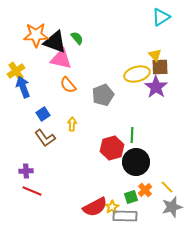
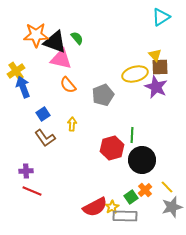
yellow ellipse: moved 2 px left
purple star: rotated 10 degrees counterclockwise
black circle: moved 6 px right, 2 px up
green square: rotated 16 degrees counterclockwise
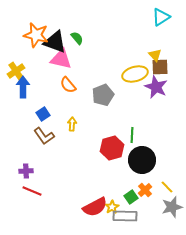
orange star: rotated 15 degrees clockwise
blue arrow: rotated 20 degrees clockwise
brown L-shape: moved 1 px left, 2 px up
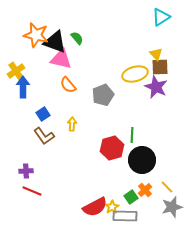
yellow triangle: moved 1 px right, 1 px up
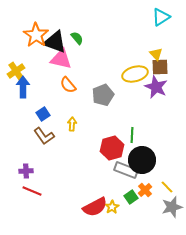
orange star: rotated 20 degrees clockwise
gray rectangle: moved 1 px right, 46 px up; rotated 20 degrees clockwise
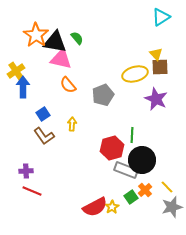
black triangle: rotated 10 degrees counterclockwise
purple star: moved 12 px down
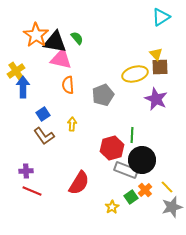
orange semicircle: rotated 36 degrees clockwise
red semicircle: moved 16 px left, 24 px up; rotated 30 degrees counterclockwise
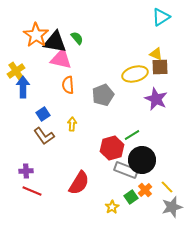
yellow triangle: rotated 24 degrees counterclockwise
green line: rotated 56 degrees clockwise
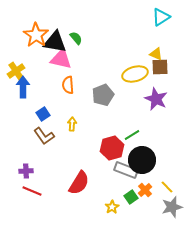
green semicircle: moved 1 px left
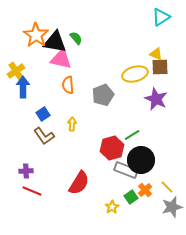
black circle: moved 1 px left
